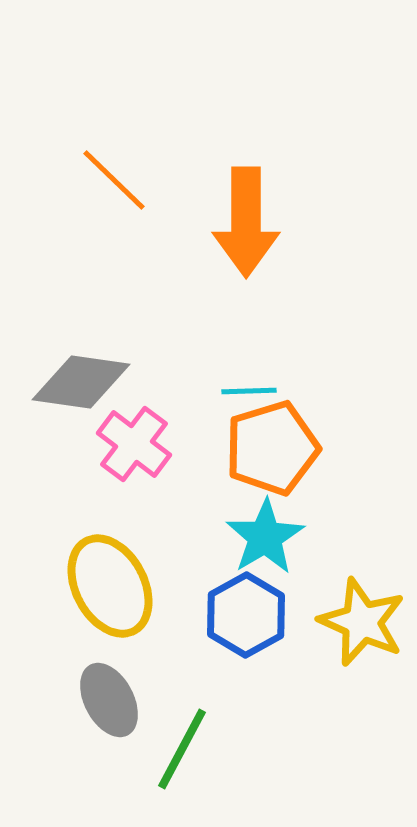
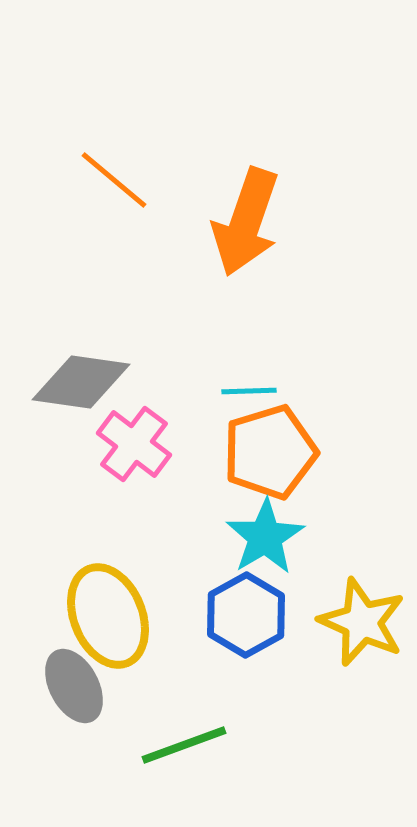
orange line: rotated 4 degrees counterclockwise
orange arrow: rotated 19 degrees clockwise
orange pentagon: moved 2 px left, 4 px down
yellow ellipse: moved 2 px left, 30 px down; rotated 6 degrees clockwise
gray ellipse: moved 35 px left, 14 px up
green line: moved 2 px right, 4 px up; rotated 42 degrees clockwise
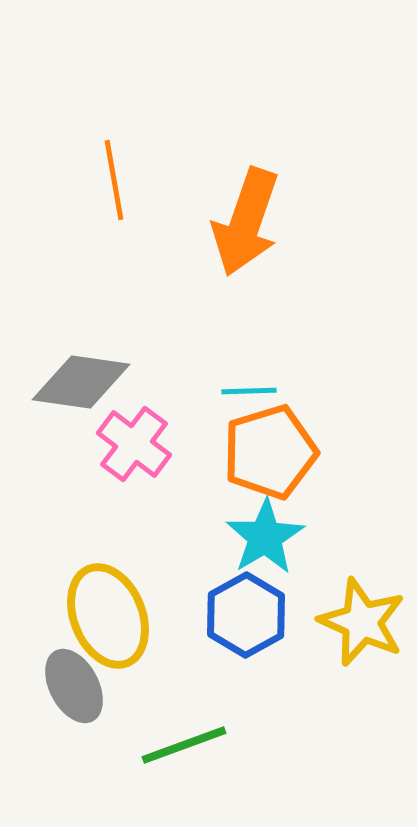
orange line: rotated 40 degrees clockwise
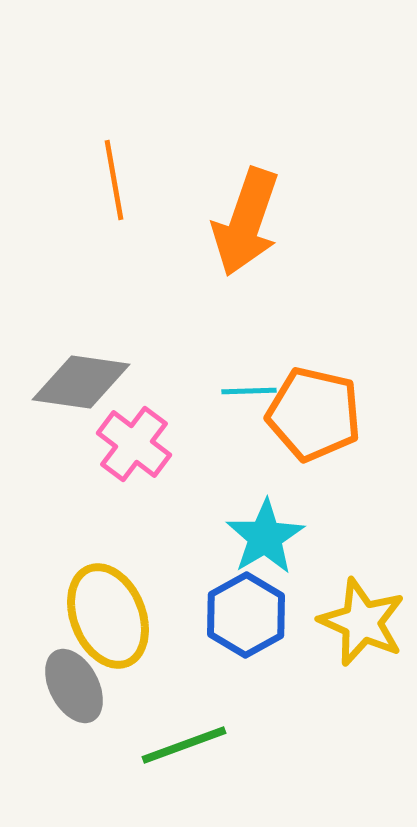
orange pentagon: moved 44 px right, 38 px up; rotated 30 degrees clockwise
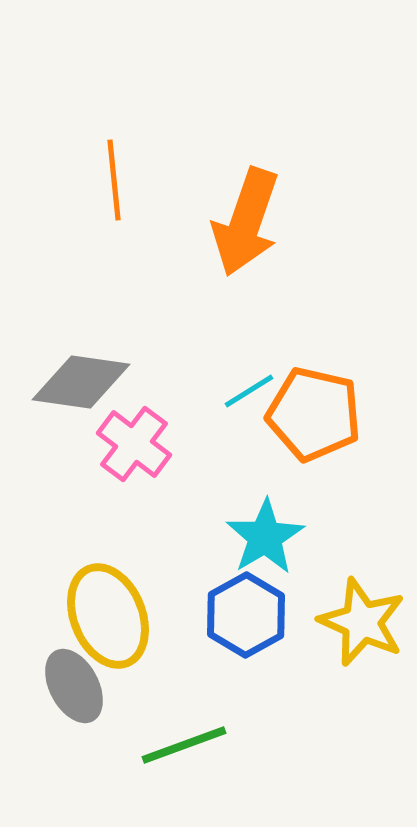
orange line: rotated 4 degrees clockwise
cyan line: rotated 30 degrees counterclockwise
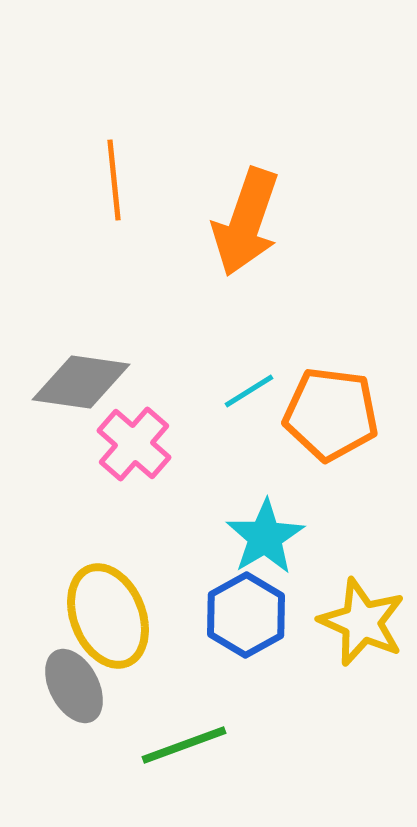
orange pentagon: moved 17 px right; rotated 6 degrees counterclockwise
pink cross: rotated 4 degrees clockwise
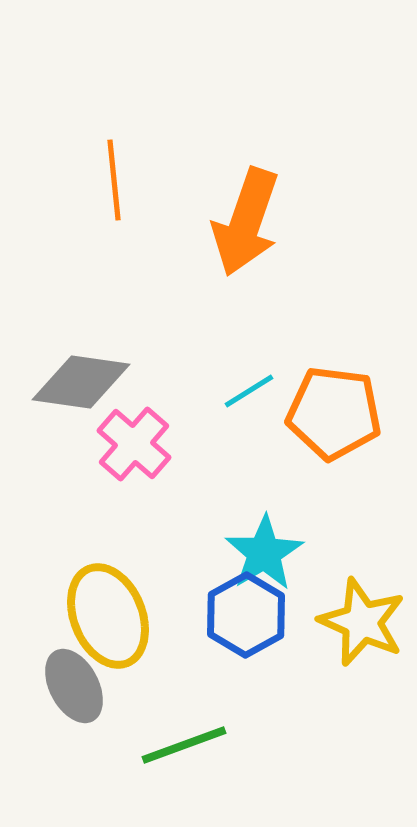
orange pentagon: moved 3 px right, 1 px up
cyan star: moved 1 px left, 16 px down
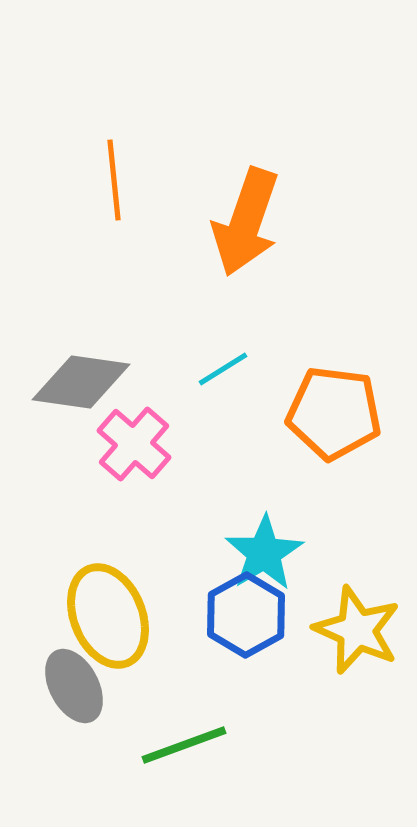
cyan line: moved 26 px left, 22 px up
yellow star: moved 5 px left, 8 px down
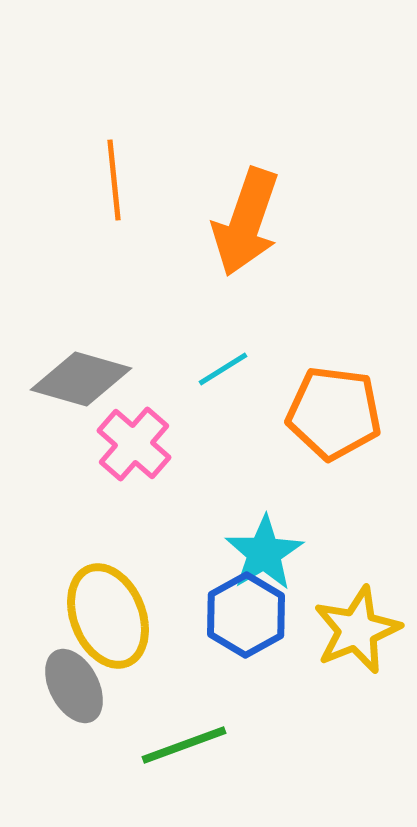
gray diamond: moved 3 px up; rotated 8 degrees clockwise
yellow star: rotated 26 degrees clockwise
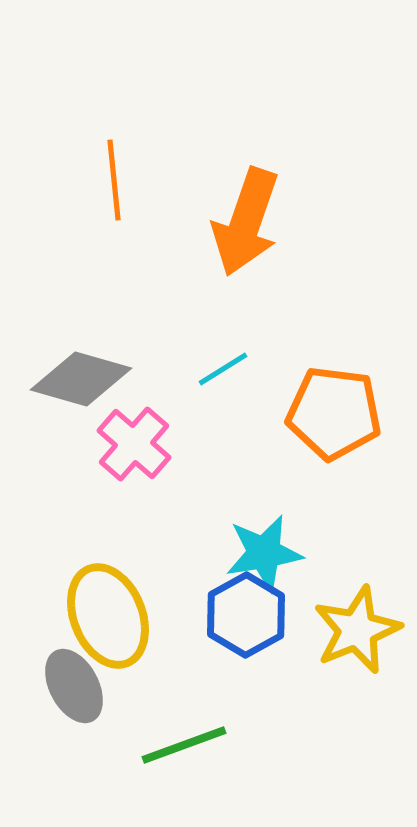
cyan star: rotated 22 degrees clockwise
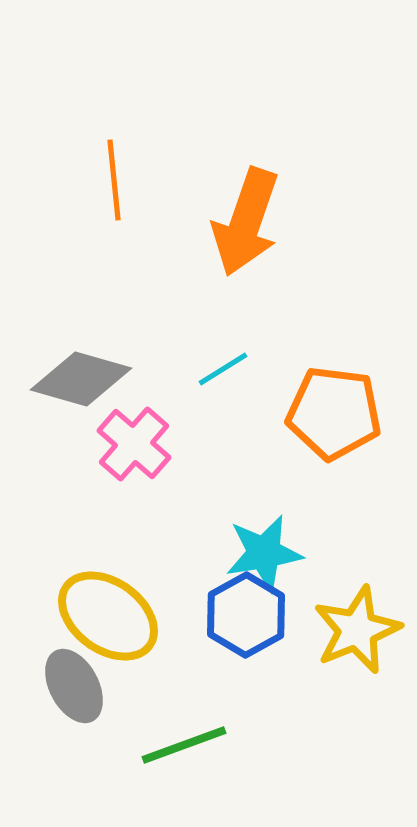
yellow ellipse: rotated 32 degrees counterclockwise
